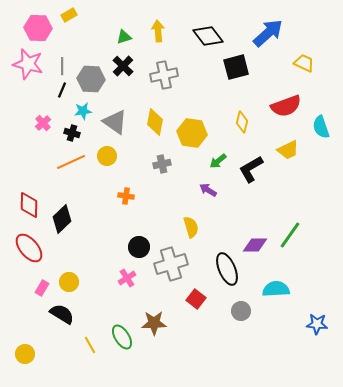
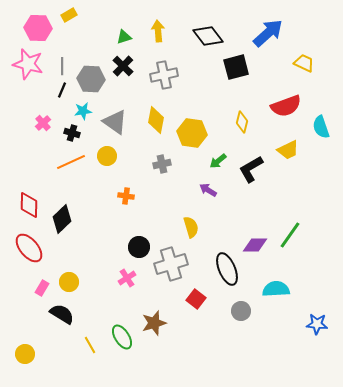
yellow diamond at (155, 122): moved 1 px right, 2 px up
brown star at (154, 323): rotated 15 degrees counterclockwise
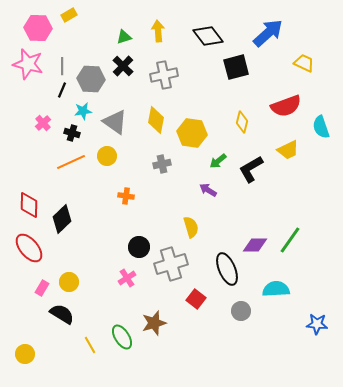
green line at (290, 235): moved 5 px down
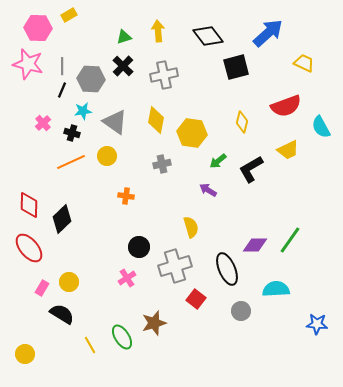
cyan semicircle at (321, 127): rotated 10 degrees counterclockwise
gray cross at (171, 264): moved 4 px right, 2 px down
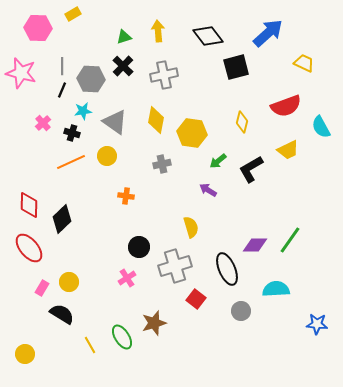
yellow rectangle at (69, 15): moved 4 px right, 1 px up
pink star at (28, 64): moved 7 px left, 9 px down
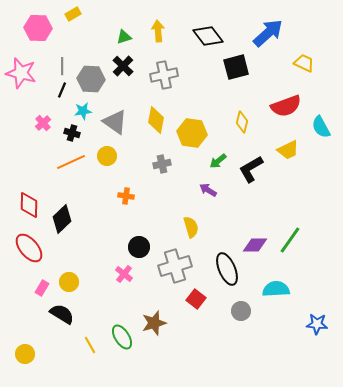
pink cross at (127, 278): moved 3 px left, 4 px up; rotated 18 degrees counterclockwise
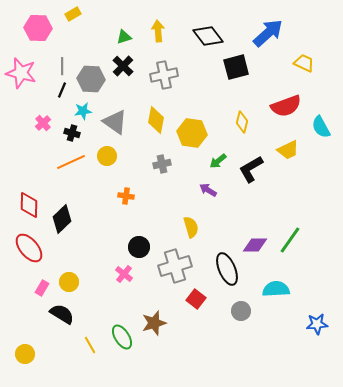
blue star at (317, 324): rotated 10 degrees counterclockwise
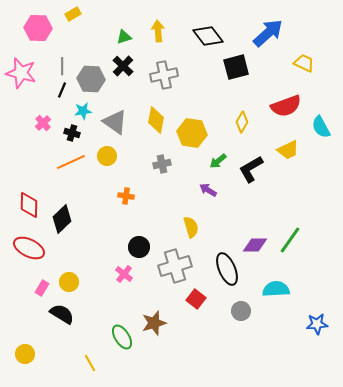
yellow diamond at (242, 122): rotated 15 degrees clockwise
red ellipse at (29, 248): rotated 24 degrees counterclockwise
yellow line at (90, 345): moved 18 px down
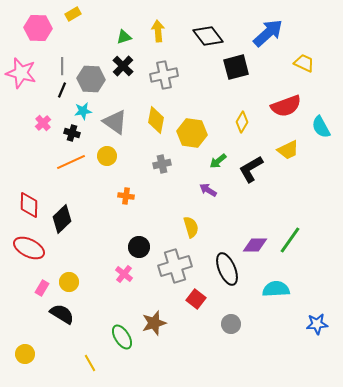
gray circle at (241, 311): moved 10 px left, 13 px down
